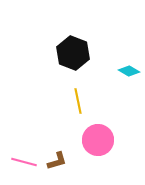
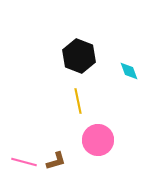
black hexagon: moved 6 px right, 3 px down
cyan diamond: rotated 40 degrees clockwise
brown L-shape: moved 1 px left
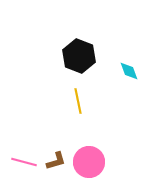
pink circle: moved 9 px left, 22 px down
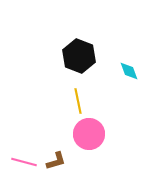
pink circle: moved 28 px up
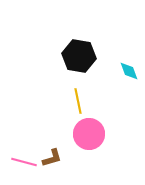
black hexagon: rotated 12 degrees counterclockwise
brown L-shape: moved 4 px left, 3 px up
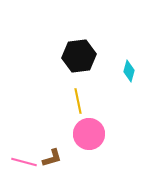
black hexagon: rotated 16 degrees counterclockwise
cyan diamond: rotated 35 degrees clockwise
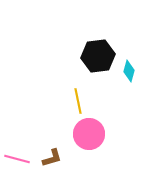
black hexagon: moved 19 px right
pink line: moved 7 px left, 3 px up
